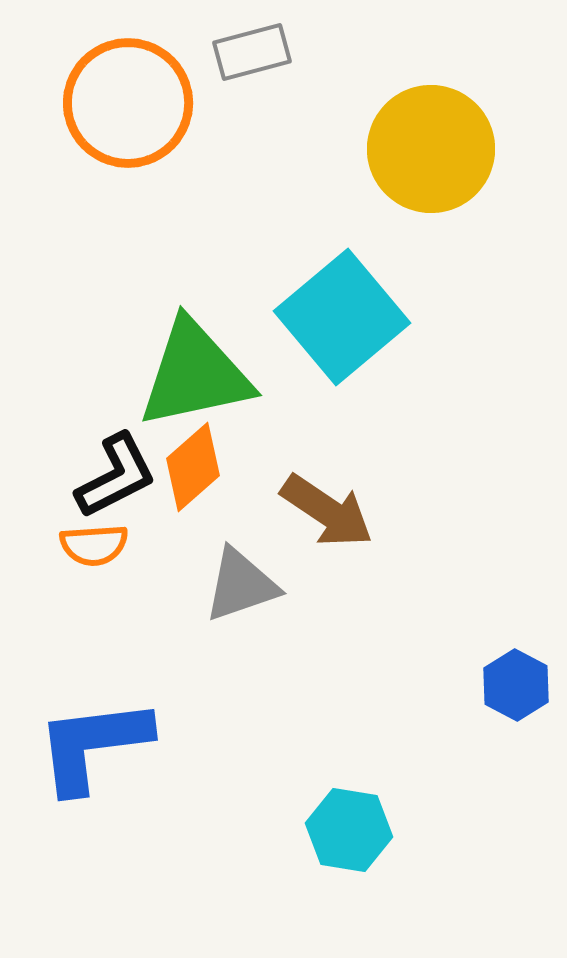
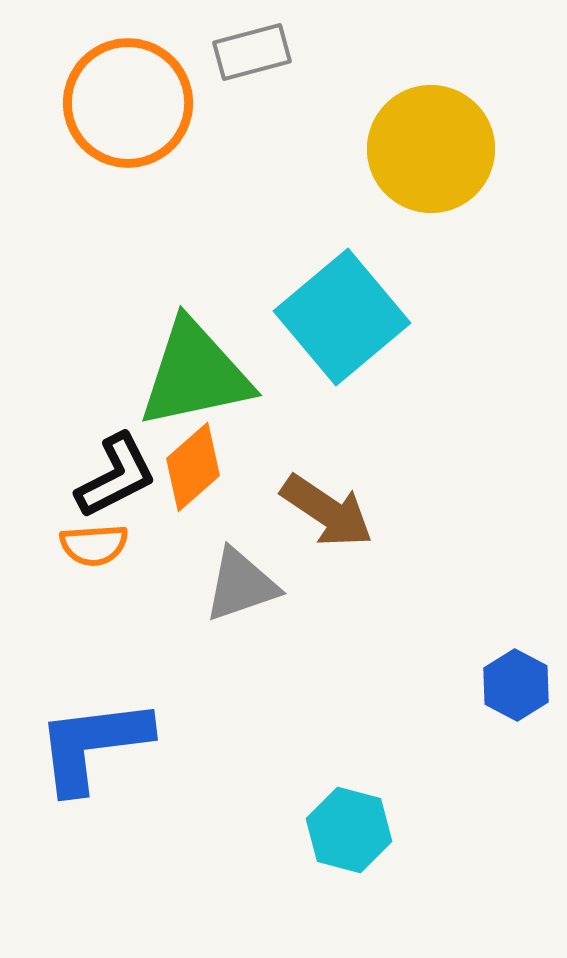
cyan hexagon: rotated 6 degrees clockwise
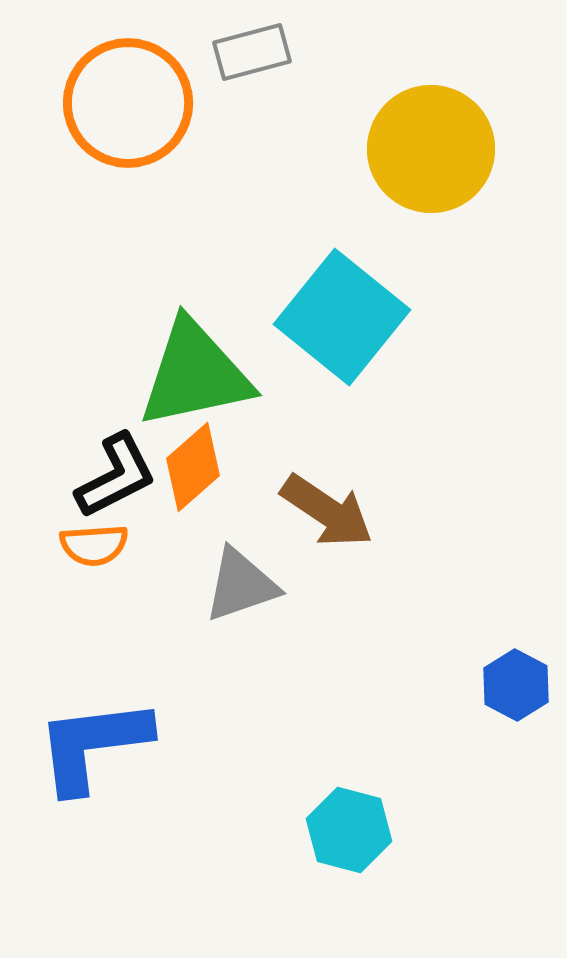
cyan square: rotated 11 degrees counterclockwise
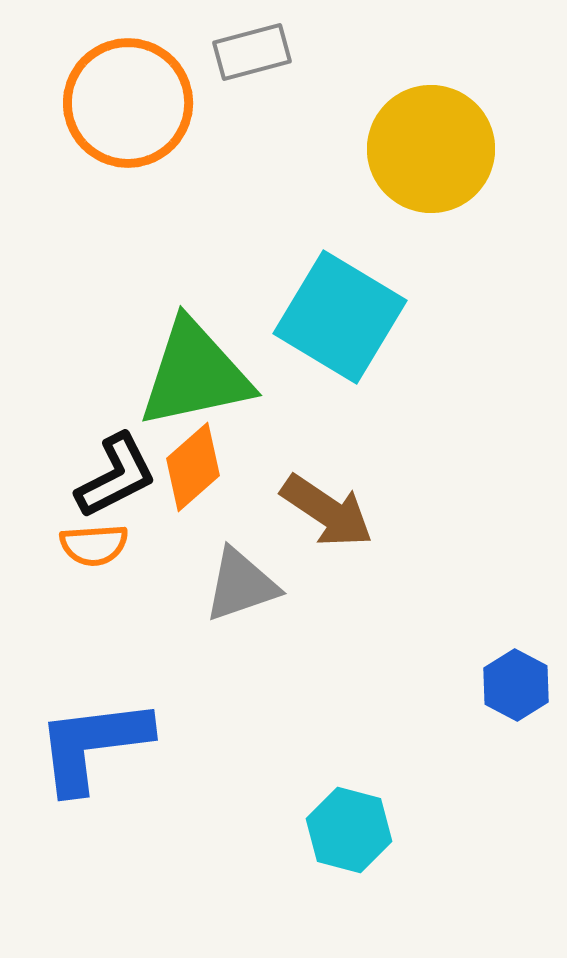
cyan square: moved 2 px left; rotated 8 degrees counterclockwise
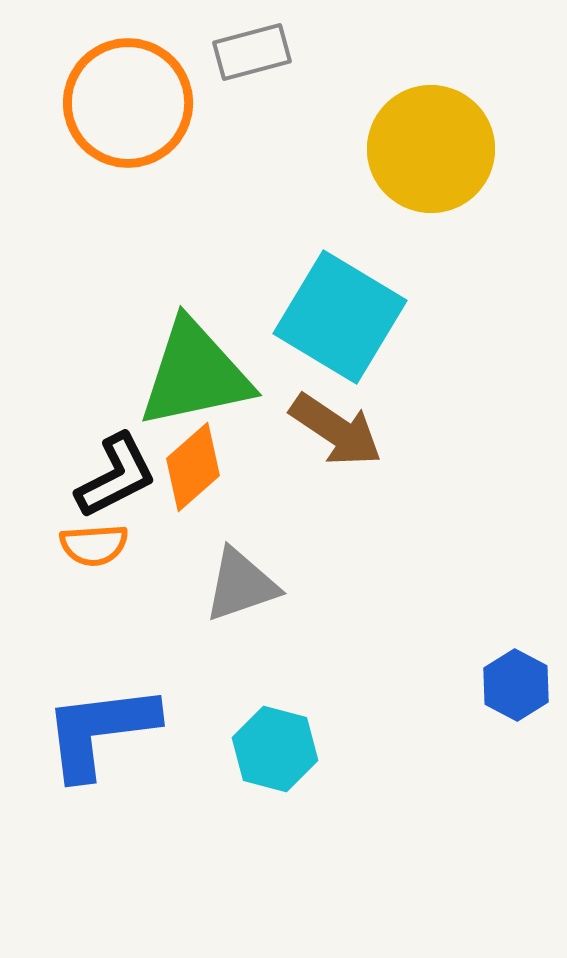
brown arrow: moved 9 px right, 81 px up
blue L-shape: moved 7 px right, 14 px up
cyan hexagon: moved 74 px left, 81 px up
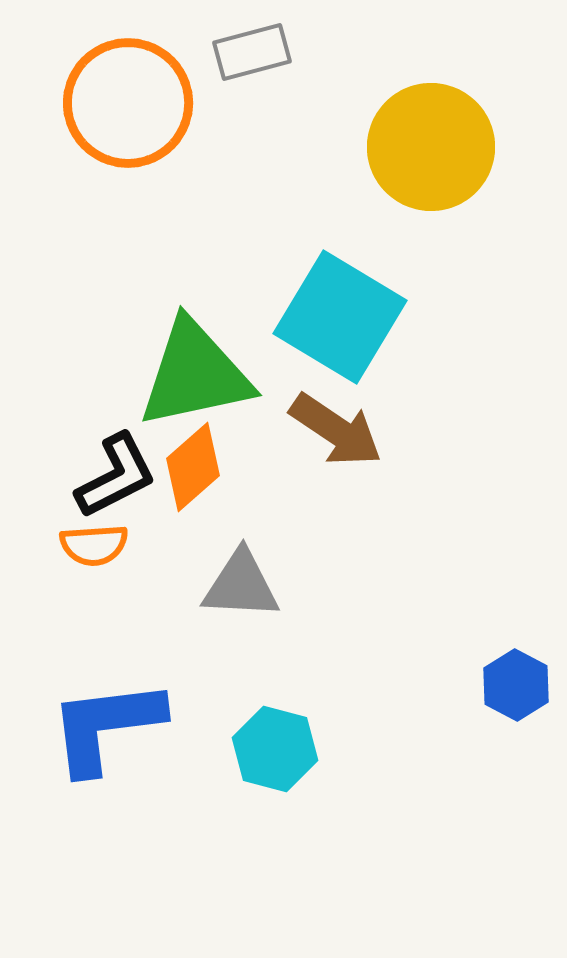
yellow circle: moved 2 px up
gray triangle: rotated 22 degrees clockwise
blue L-shape: moved 6 px right, 5 px up
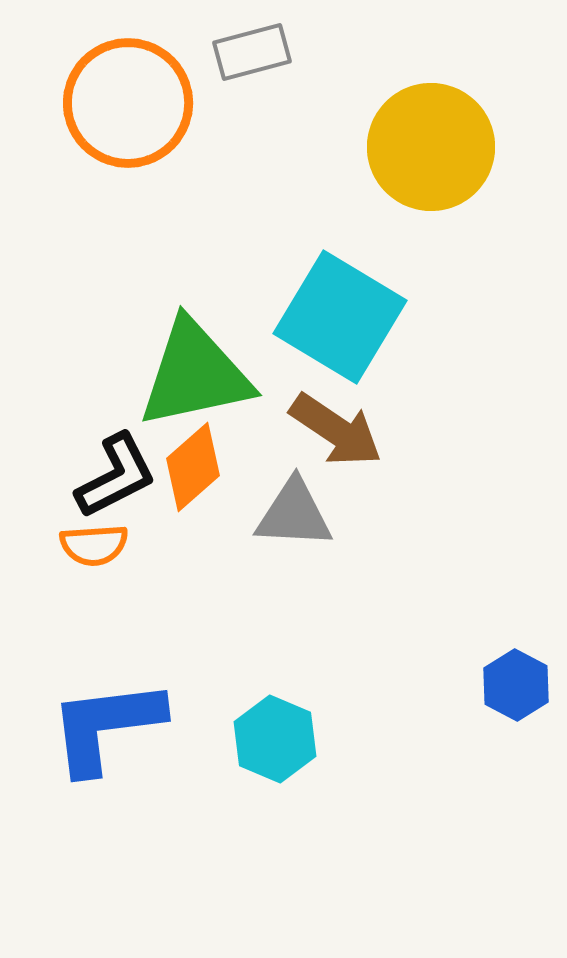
gray triangle: moved 53 px right, 71 px up
cyan hexagon: moved 10 px up; rotated 8 degrees clockwise
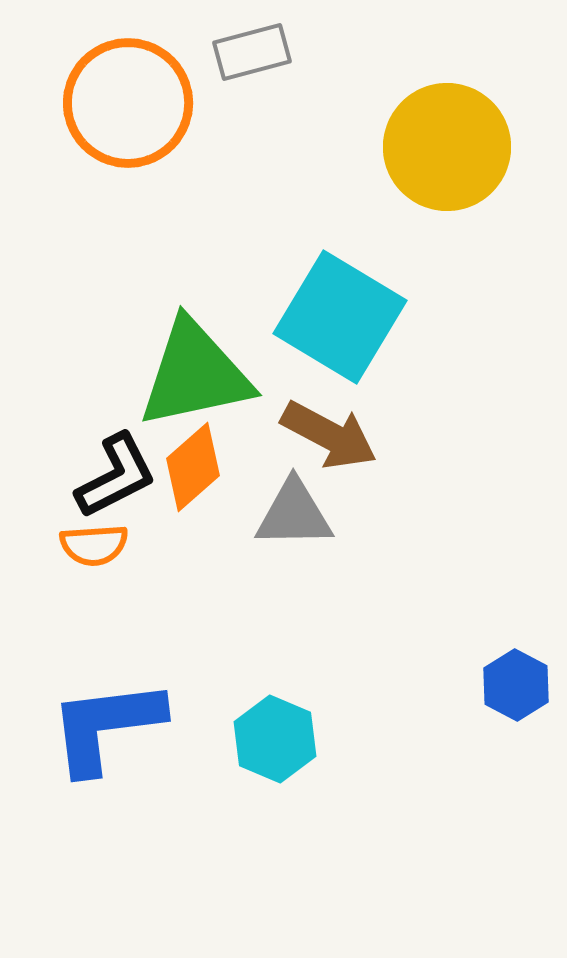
yellow circle: moved 16 px right
brown arrow: moved 7 px left, 5 px down; rotated 6 degrees counterclockwise
gray triangle: rotated 4 degrees counterclockwise
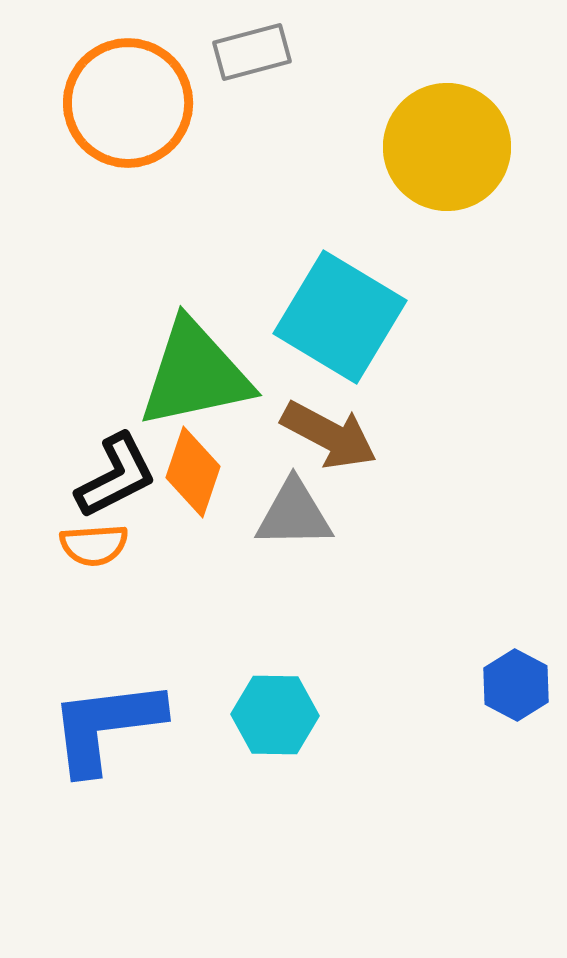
orange diamond: moved 5 px down; rotated 30 degrees counterclockwise
cyan hexagon: moved 24 px up; rotated 22 degrees counterclockwise
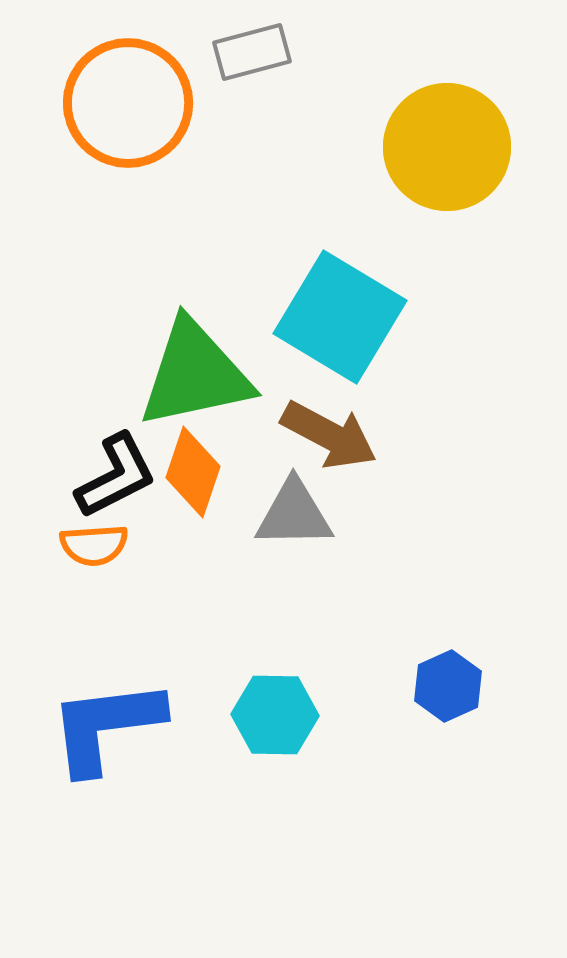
blue hexagon: moved 68 px left, 1 px down; rotated 8 degrees clockwise
